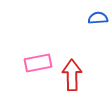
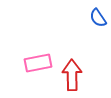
blue semicircle: rotated 120 degrees counterclockwise
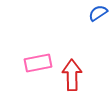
blue semicircle: moved 5 px up; rotated 90 degrees clockwise
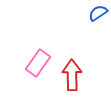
pink rectangle: rotated 44 degrees counterclockwise
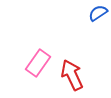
red arrow: rotated 24 degrees counterclockwise
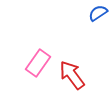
red arrow: rotated 12 degrees counterclockwise
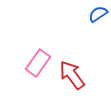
blue semicircle: moved 1 px down
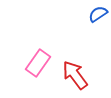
red arrow: moved 3 px right
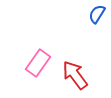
blue semicircle: moved 1 px left; rotated 24 degrees counterclockwise
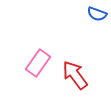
blue semicircle: rotated 102 degrees counterclockwise
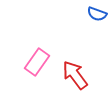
pink rectangle: moved 1 px left, 1 px up
